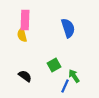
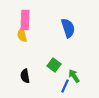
green square: rotated 24 degrees counterclockwise
black semicircle: rotated 136 degrees counterclockwise
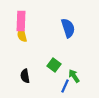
pink rectangle: moved 4 px left, 1 px down
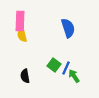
pink rectangle: moved 1 px left
blue line: moved 1 px right, 18 px up
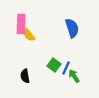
pink rectangle: moved 1 px right, 3 px down
blue semicircle: moved 4 px right
yellow semicircle: moved 7 px right; rotated 24 degrees counterclockwise
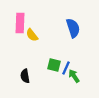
pink rectangle: moved 1 px left, 1 px up
blue semicircle: moved 1 px right
yellow semicircle: moved 3 px right
green square: rotated 24 degrees counterclockwise
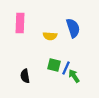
yellow semicircle: moved 18 px right, 1 px down; rotated 48 degrees counterclockwise
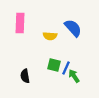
blue semicircle: rotated 24 degrees counterclockwise
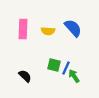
pink rectangle: moved 3 px right, 6 px down
yellow semicircle: moved 2 px left, 5 px up
black semicircle: rotated 144 degrees clockwise
